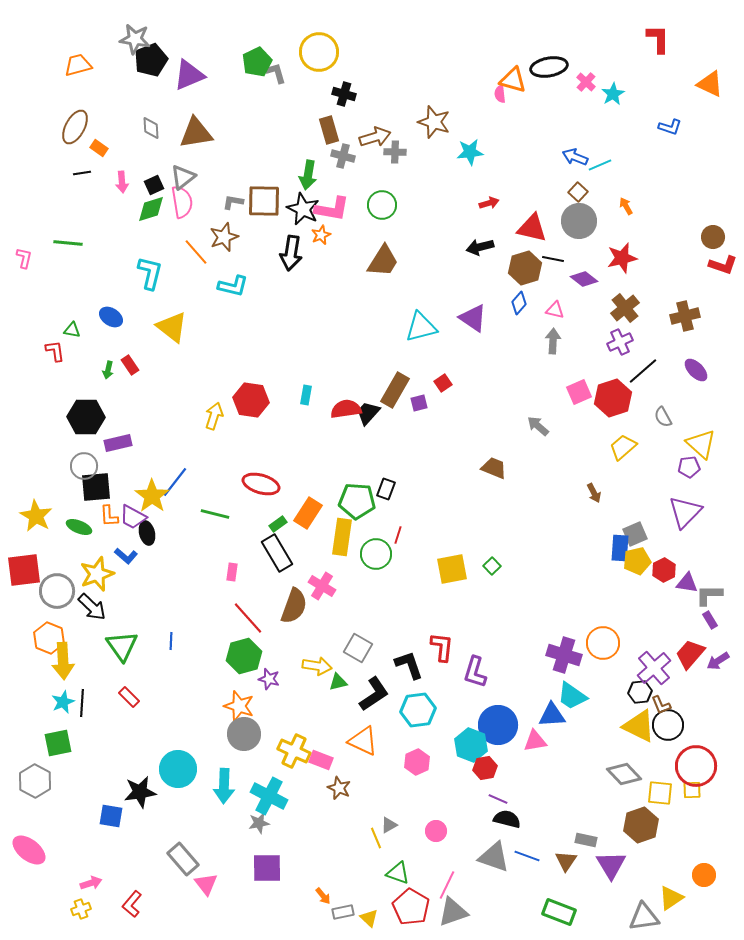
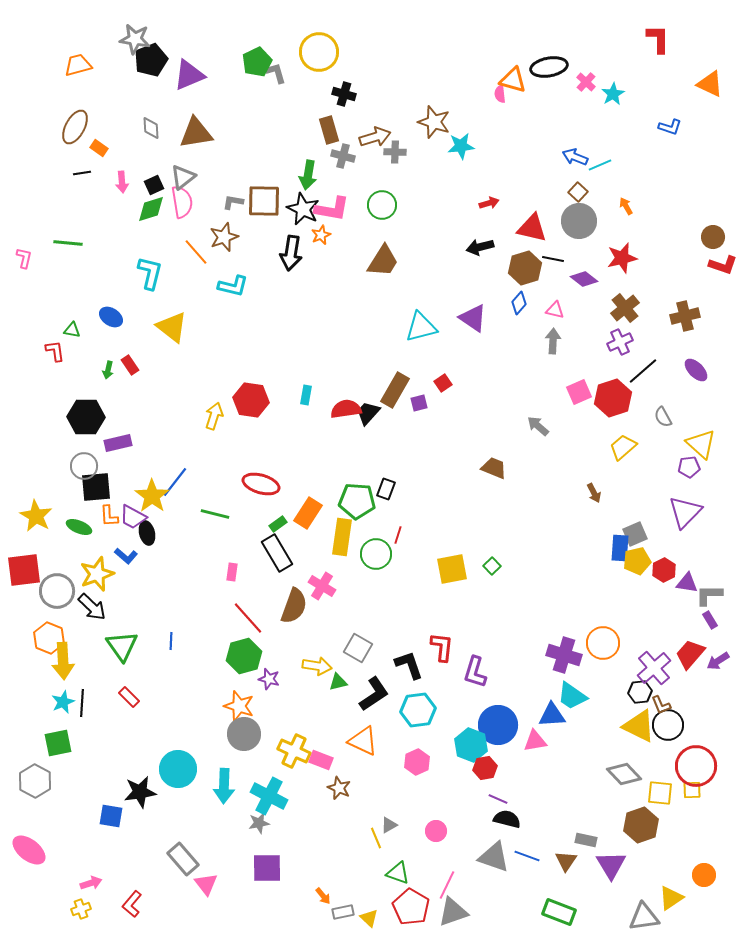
cyan star at (470, 152): moved 9 px left, 6 px up
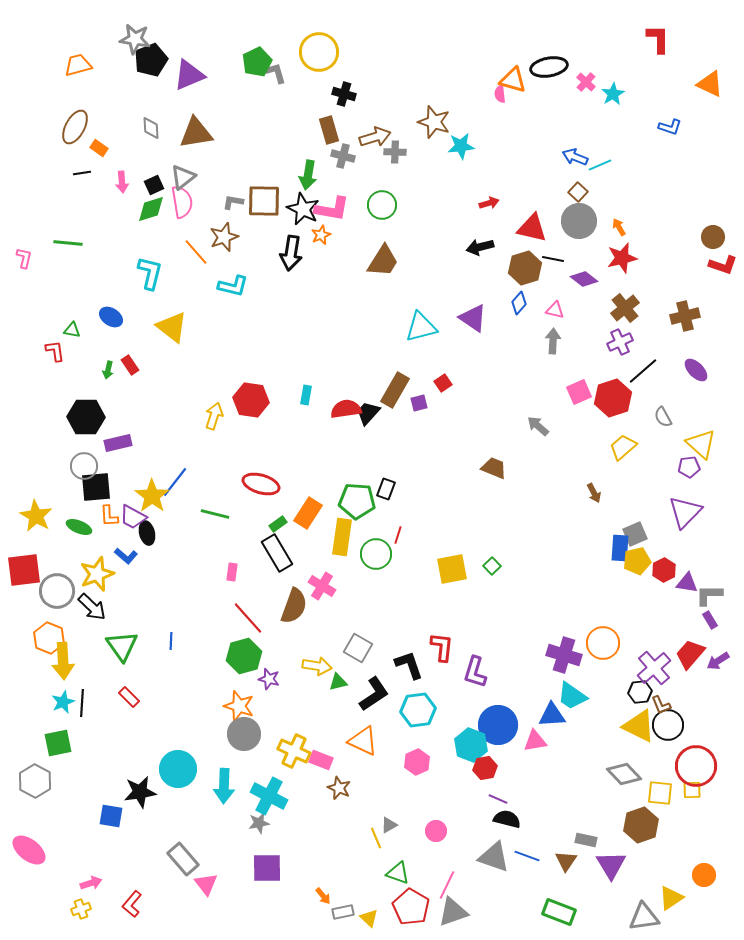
orange arrow at (626, 206): moved 7 px left, 21 px down
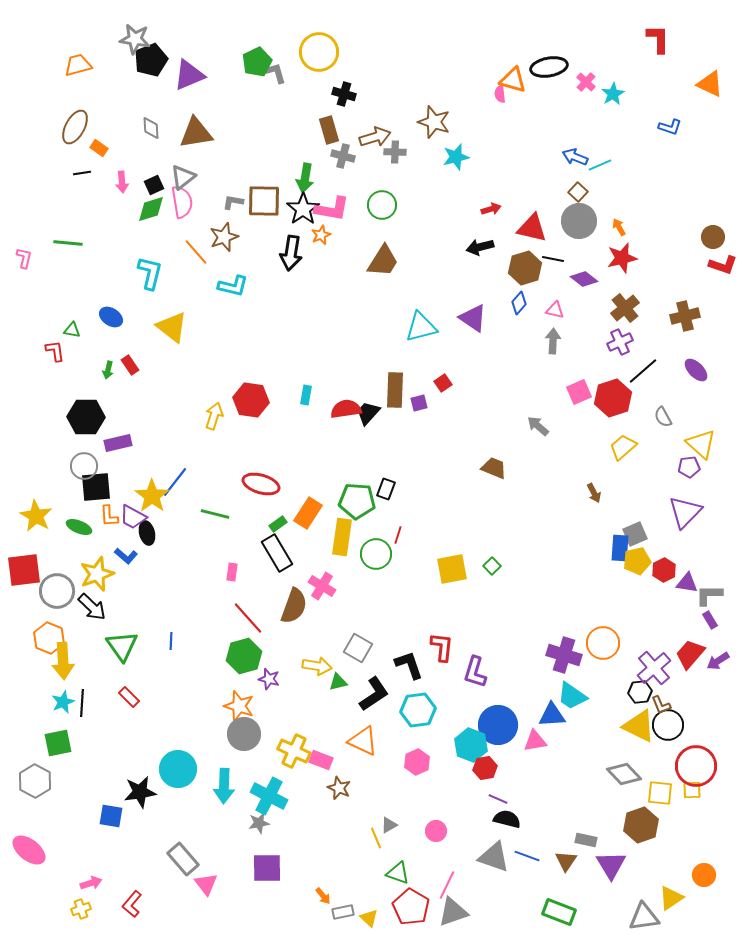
cyan star at (461, 146): moved 5 px left, 11 px down; rotated 8 degrees counterclockwise
green arrow at (308, 175): moved 3 px left, 3 px down
red arrow at (489, 203): moved 2 px right, 6 px down
black star at (303, 209): rotated 12 degrees clockwise
brown rectangle at (395, 390): rotated 28 degrees counterclockwise
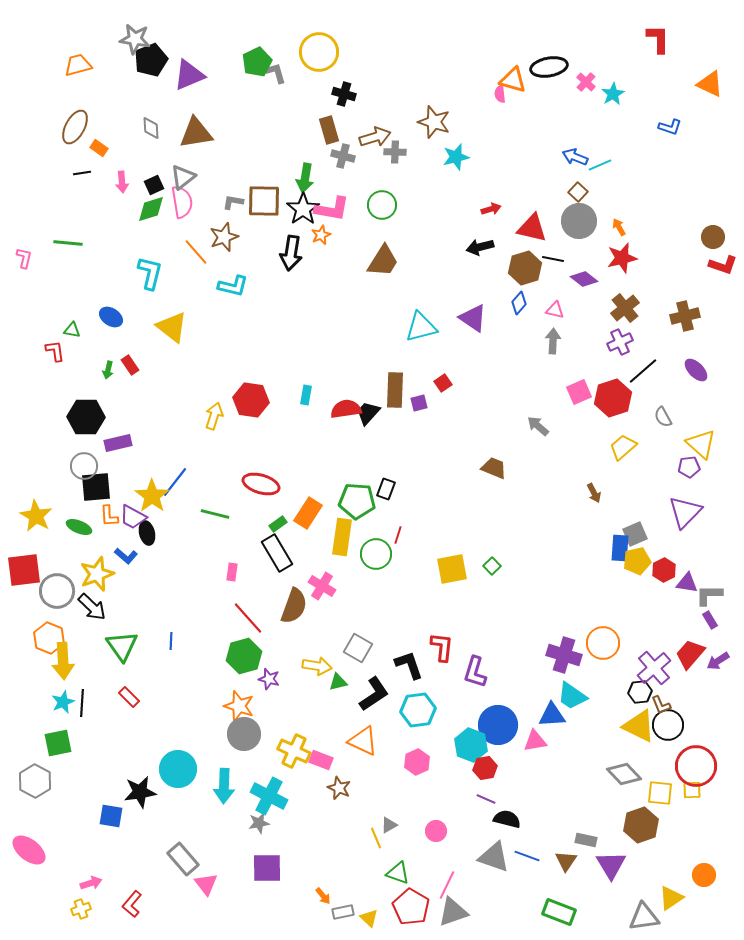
purple line at (498, 799): moved 12 px left
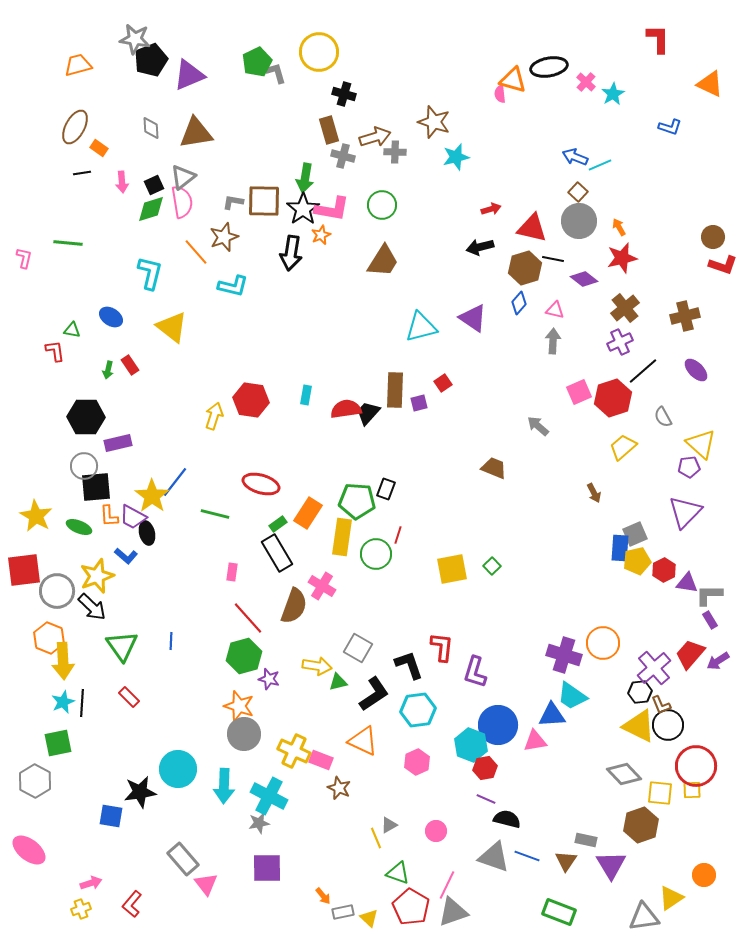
yellow star at (97, 574): moved 2 px down
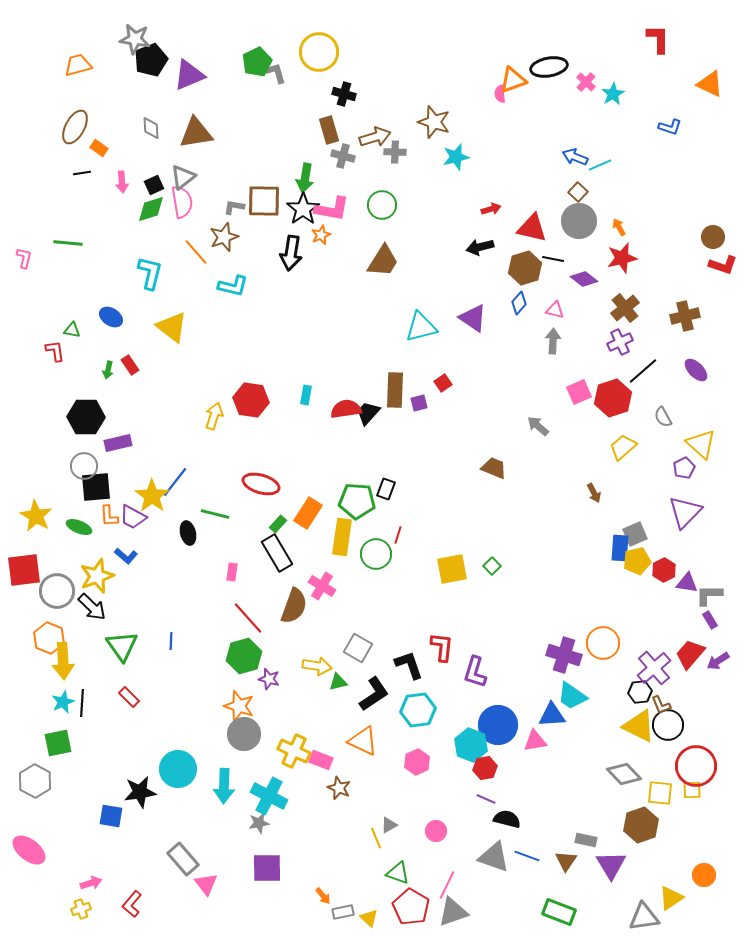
orange triangle at (513, 80): rotated 36 degrees counterclockwise
gray L-shape at (233, 202): moved 1 px right, 5 px down
purple pentagon at (689, 467): moved 5 px left, 1 px down; rotated 20 degrees counterclockwise
green rectangle at (278, 524): rotated 12 degrees counterclockwise
black ellipse at (147, 533): moved 41 px right
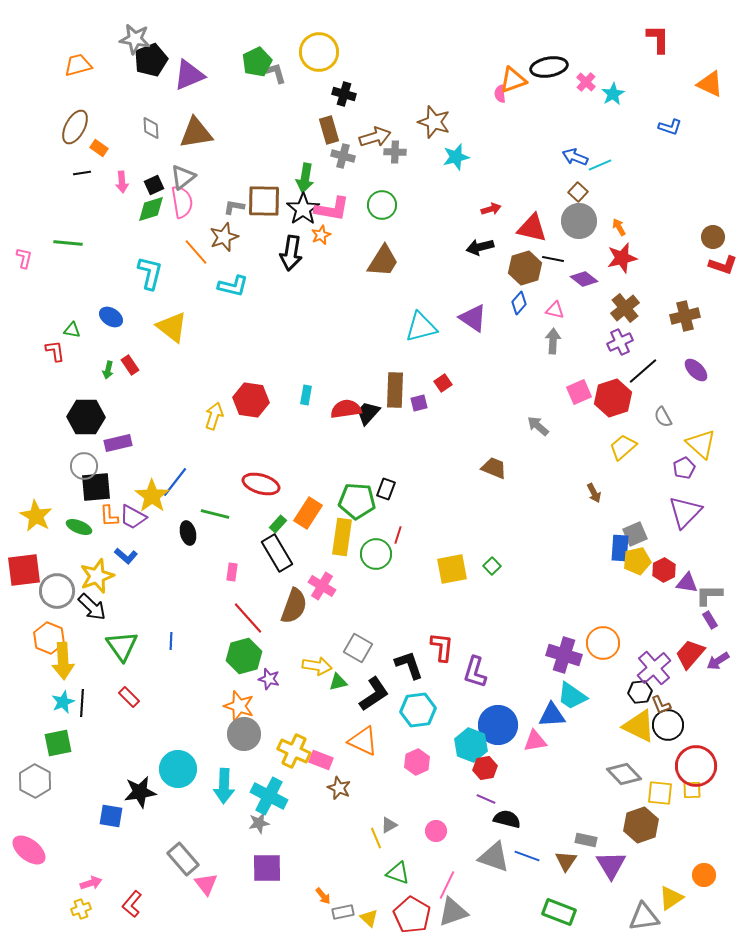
red pentagon at (411, 907): moved 1 px right, 8 px down
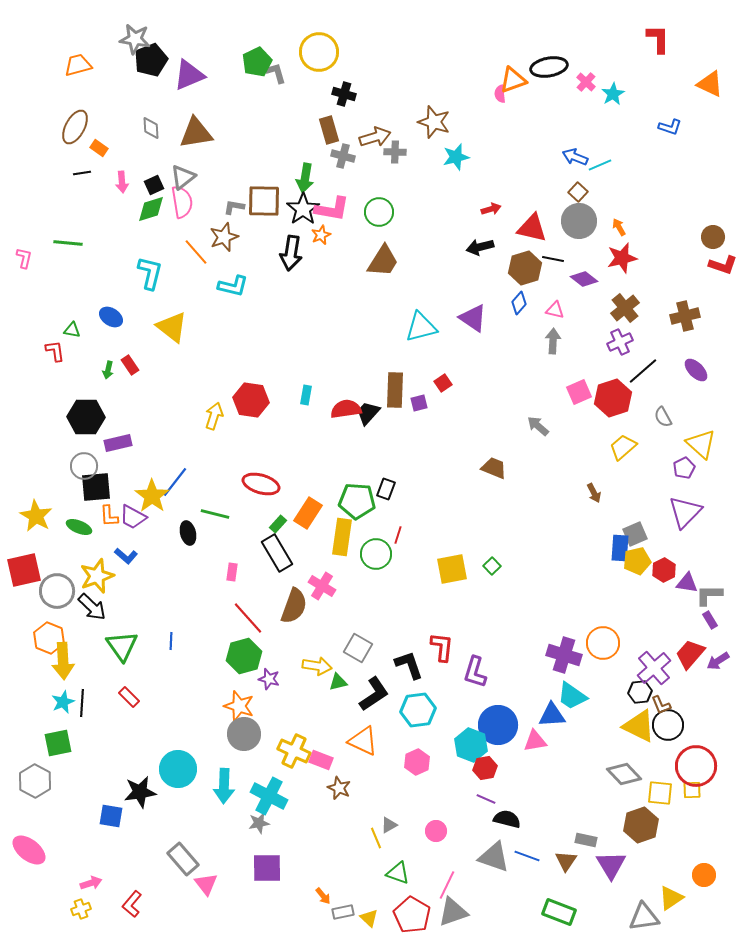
green circle at (382, 205): moved 3 px left, 7 px down
red square at (24, 570): rotated 6 degrees counterclockwise
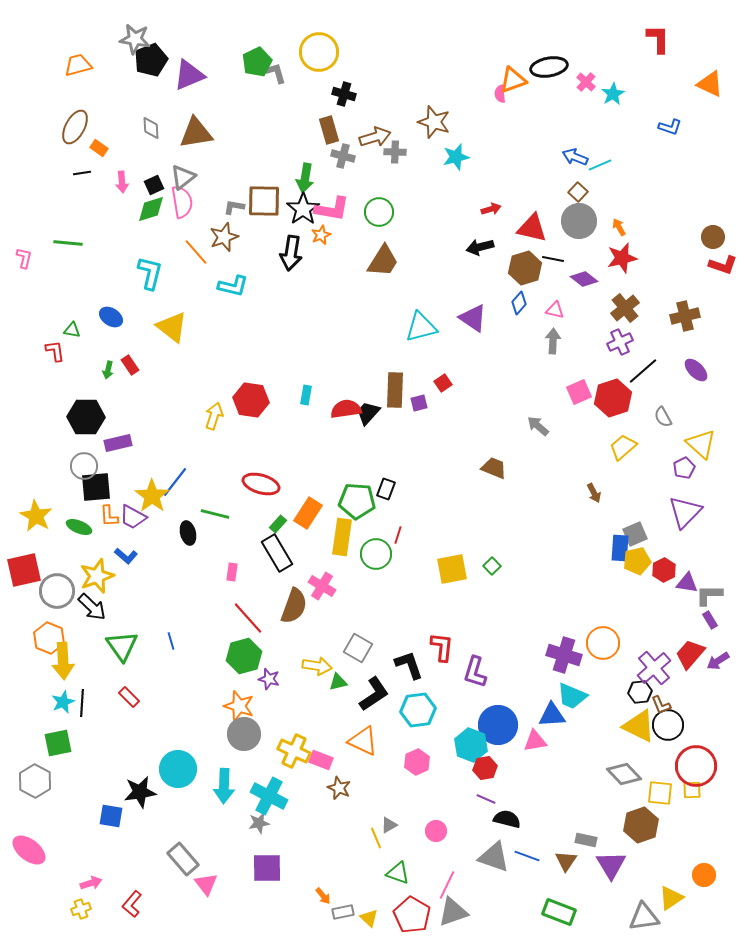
blue line at (171, 641): rotated 18 degrees counterclockwise
cyan trapezoid at (572, 696): rotated 12 degrees counterclockwise
